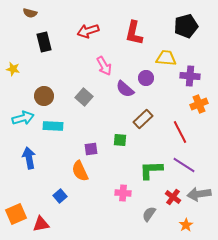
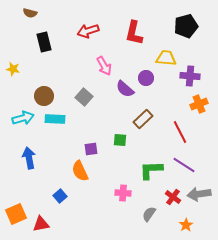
cyan rectangle: moved 2 px right, 7 px up
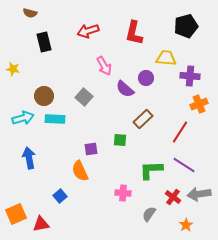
red line: rotated 60 degrees clockwise
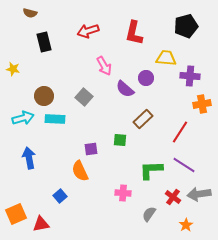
orange cross: moved 3 px right; rotated 12 degrees clockwise
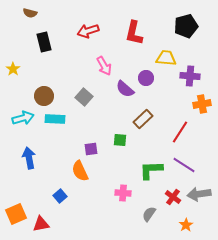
yellow star: rotated 24 degrees clockwise
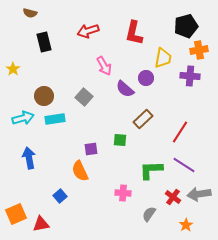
yellow trapezoid: moved 3 px left; rotated 95 degrees clockwise
orange cross: moved 3 px left, 54 px up
cyan rectangle: rotated 12 degrees counterclockwise
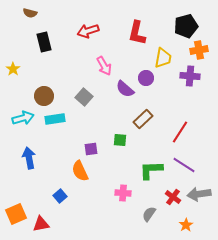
red L-shape: moved 3 px right
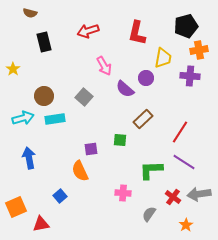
purple line: moved 3 px up
orange square: moved 7 px up
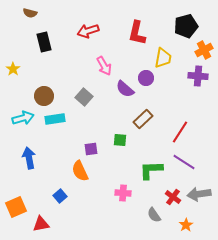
orange cross: moved 5 px right; rotated 18 degrees counterclockwise
purple cross: moved 8 px right
gray semicircle: moved 5 px right, 1 px down; rotated 70 degrees counterclockwise
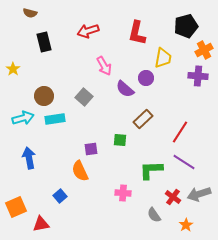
gray arrow: rotated 10 degrees counterclockwise
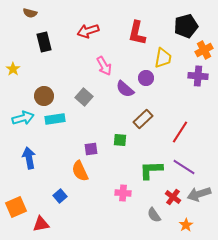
purple line: moved 5 px down
